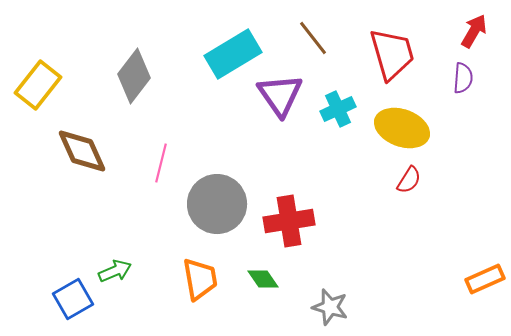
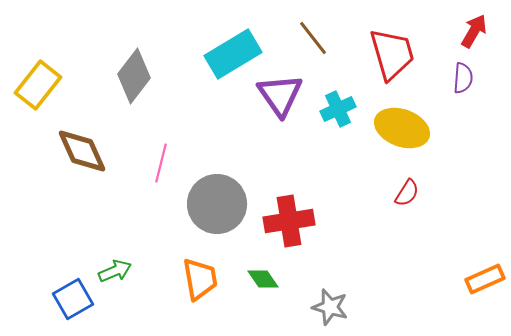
red semicircle: moved 2 px left, 13 px down
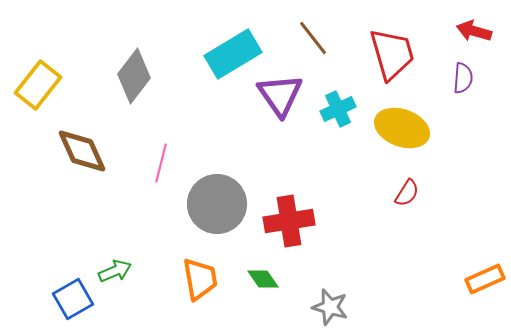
red arrow: rotated 104 degrees counterclockwise
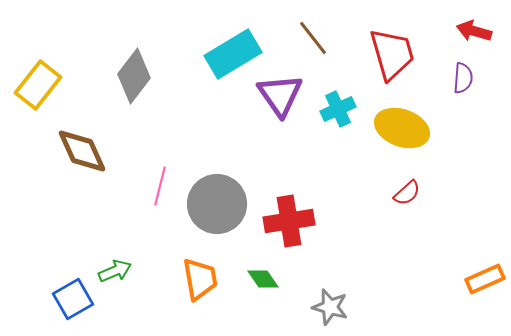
pink line: moved 1 px left, 23 px down
red semicircle: rotated 16 degrees clockwise
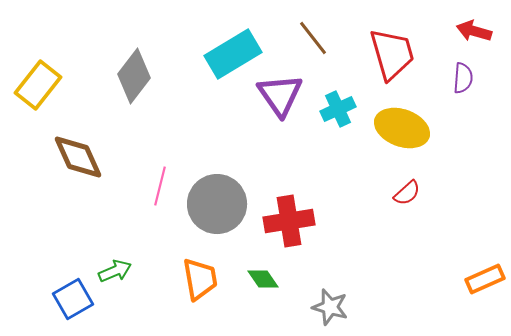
brown diamond: moved 4 px left, 6 px down
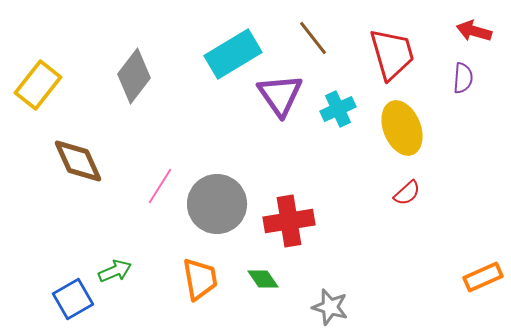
yellow ellipse: rotated 48 degrees clockwise
brown diamond: moved 4 px down
pink line: rotated 18 degrees clockwise
orange rectangle: moved 2 px left, 2 px up
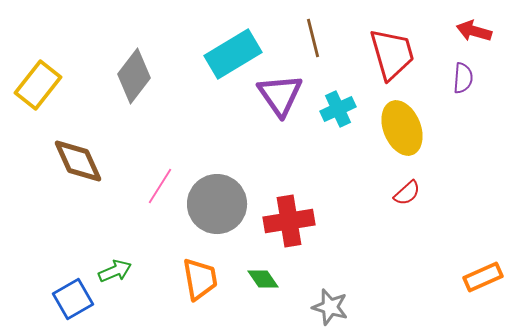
brown line: rotated 24 degrees clockwise
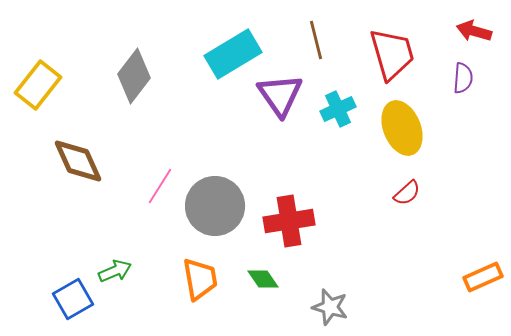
brown line: moved 3 px right, 2 px down
gray circle: moved 2 px left, 2 px down
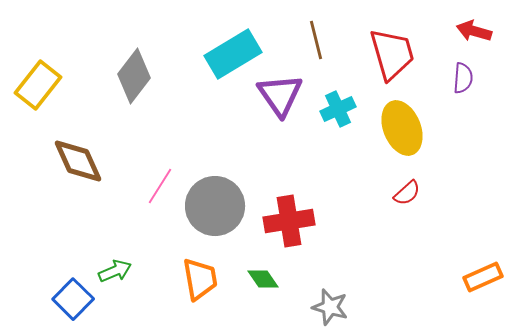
blue square: rotated 15 degrees counterclockwise
